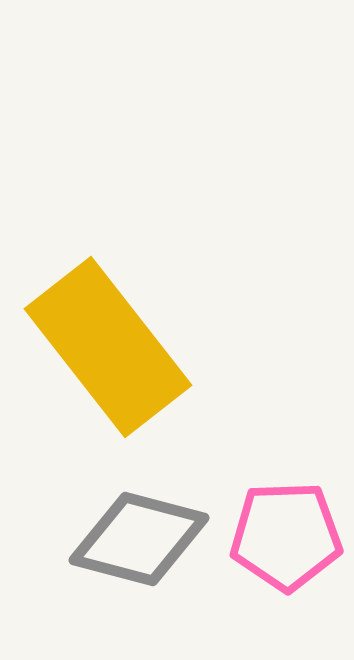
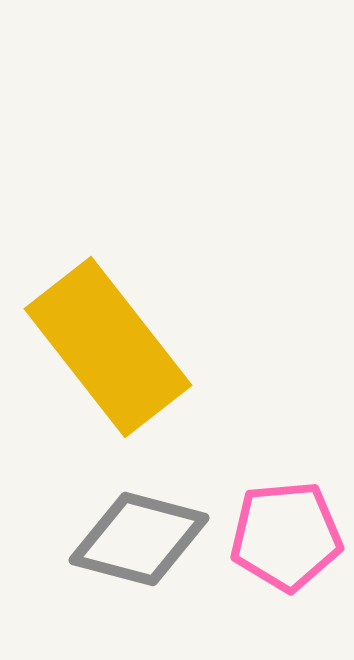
pink pentagon: rotated 3 degrees counterclockwise
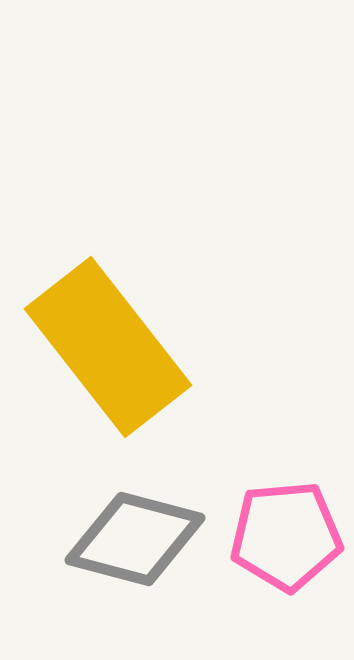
gray diamond: moved 4 px left
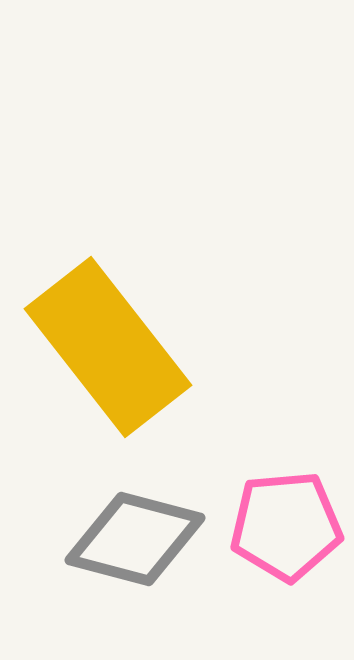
pink pentagon: moved 10 px up
